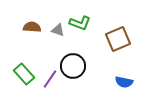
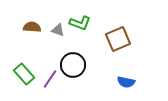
black circle: moved 1 px up
blue semicircle: moved 2 px right
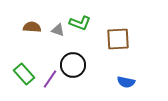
brown square: rotated 20 degrees clockwise
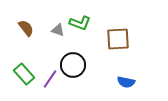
brown semicircle: moved 6 px left, 1 px down; rotated 48 degrees clockwise
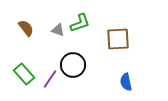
green L-shape: rotated 40 degrees counterclockwise
blue semicircle: rotated 66 degrees clockwise
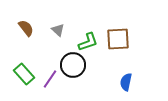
green L-shape: moved 8 px right, 19 px down
gray triangle: rotated 24 degrees clockwise
blue semicircle: rotated 24 degrees clockwise
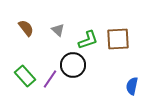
green L-shape: moved 2 px up
green rectangle: moved 1 px right, 2 px down
blue semicircle: moved 6 px right, 4 px down
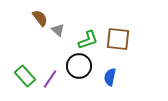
brown semicircle: moved 14 px right, 10 px up
brown square: rotated 10 degrees clockwise
black circle: moved 6 px right, 1 px down
blue semicircle: moved 22 px left, 9 px up
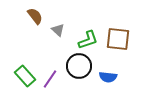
brown semicircle: moved 5 px left, 2 px up
blue semicircle: moved 2 px left; rotated 96 degrees counterclockwise
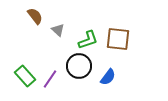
blue semicircle: rotated 60 degrees counterclockwise
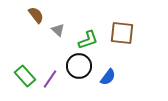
brown semicircle: moved 1 px right, 1 px up
brown square: moved 4 px right, 6 px up
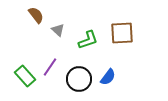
brown square: rotated 10 degrees counterclockwise
black circle: moved 13 px down
purple line: moved 12 px up
